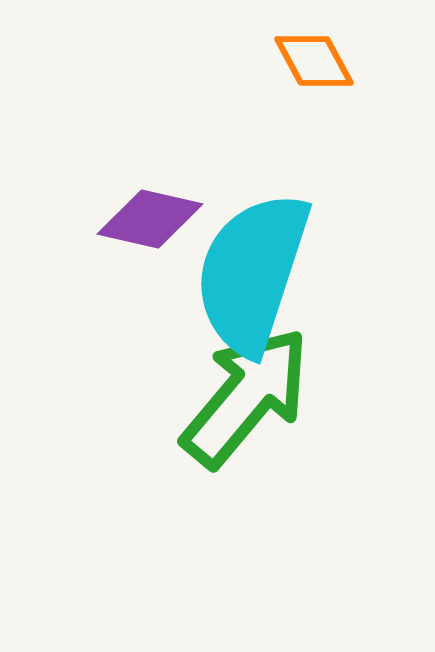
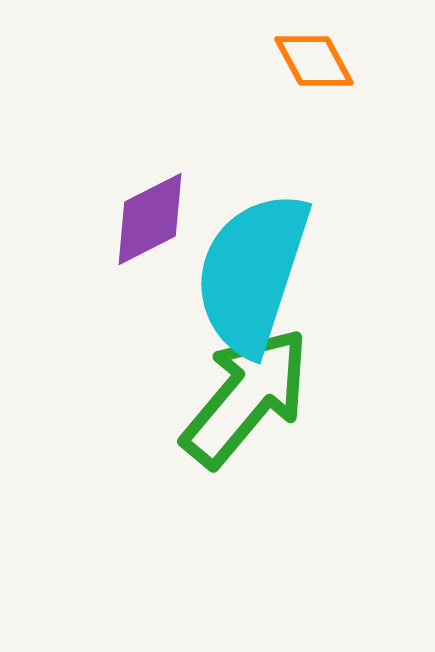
purple diamond: rotated 40 degrees counterclockwise
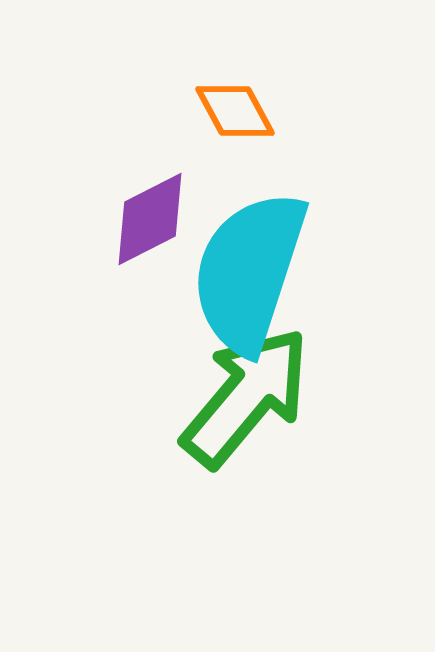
orange diamond: moved 79 px left, 50 px down
cyan semicircle: moved 3 px left, 1 px up
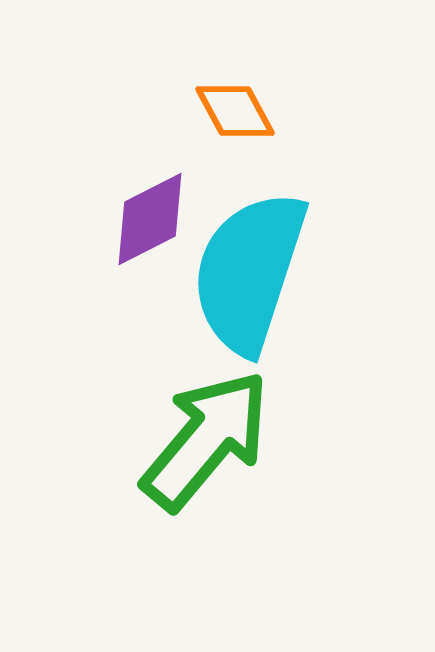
green arrow: moved 40 px left, 43 px down
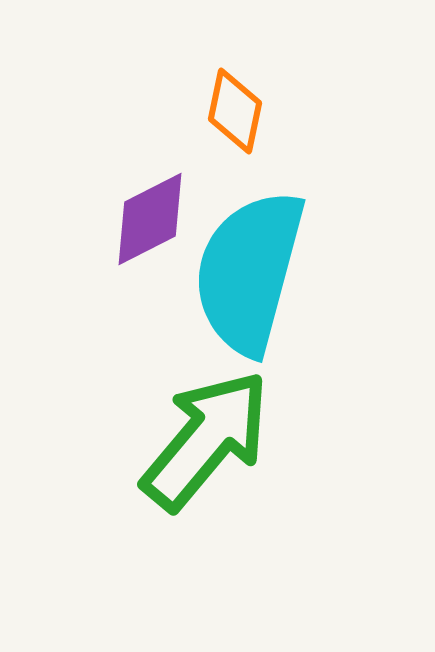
orange diamond: rotated 40 degrees clockwise
cyan semicircle: rotated 3 degrees counterclockwise
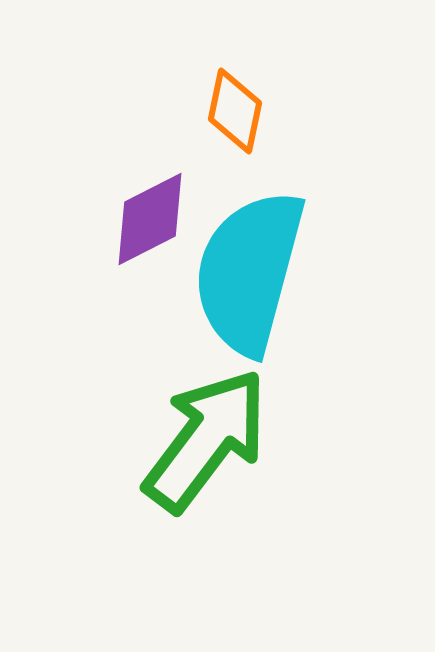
green arrow: rotated 3 degrees counterclockwise
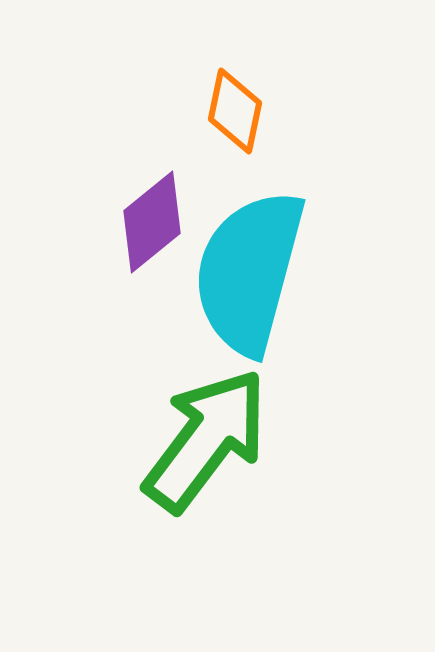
purple diamond: moved 2 px right, 3 px down; rotated 12 degrees counterclockwise
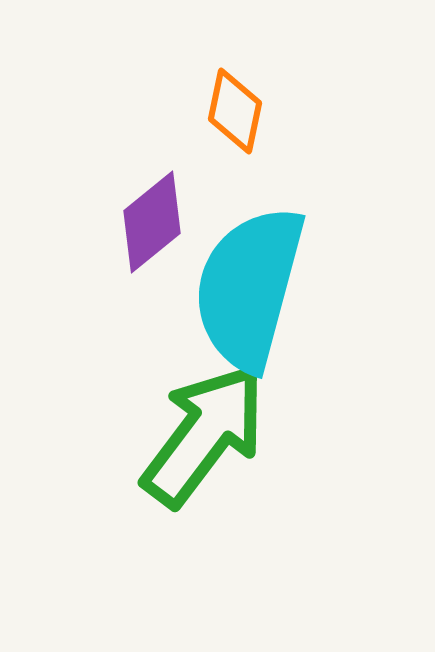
cyan semicircle: moved 16 px down
green arrow: moved 2 px left, 5 px up
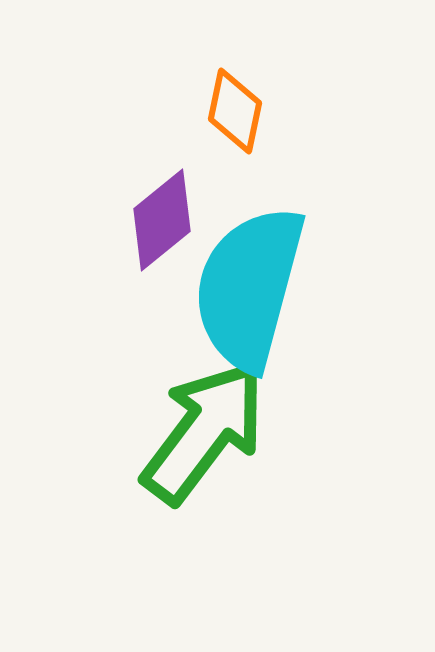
purple diamond: moved 10 px right, 2 px up
green arrow: moved 3 px up
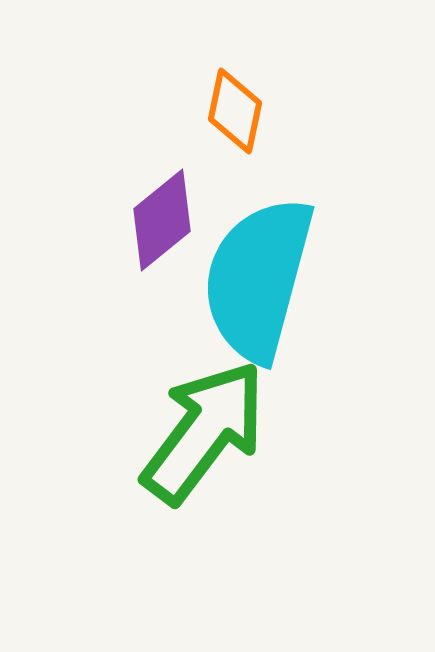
cyan semicircle: moved 9 px right, 9 px up
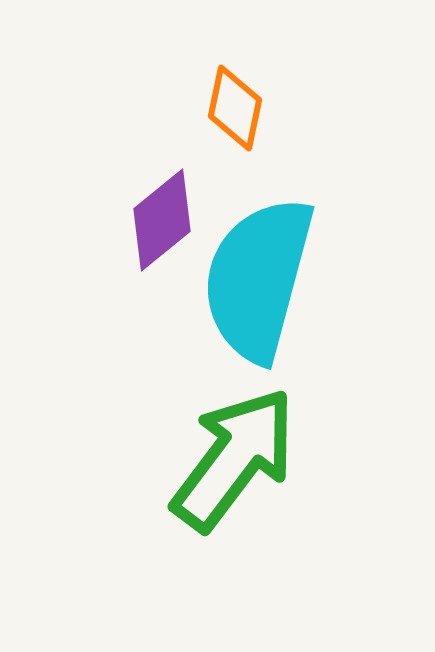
orange diamond: moved 3 px up
green arrow: moved 30 px right, 27 px down
